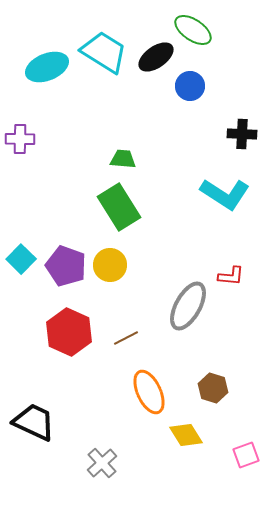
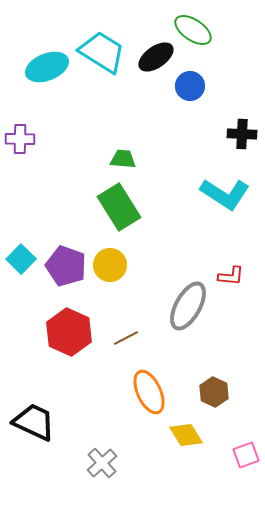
cyan trapezoid: moved 2 px left
brown hexagon: moved 1 px right, 4 px down; rotated 8 degrees clockwise
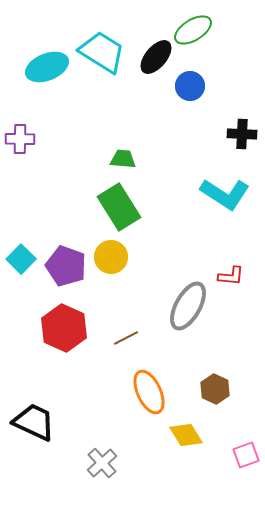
green ellipse: rotated 66 degrees counterclockwise
black ellipse: rotated 15 degrees counterclockwise
yellow circle: moved 1 px right, 8 px up
red hexagon: moved 5 px left, 4 px up
brown hexagon: moved 1 px right, 3 px up
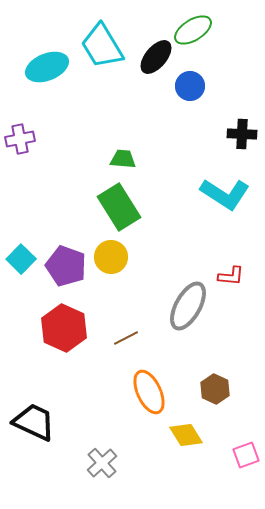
cyan trapezoid: moved 6 px up; rotated 153 degrees counterclockwise
purple cross: rotated 12 degrees counterclockwise
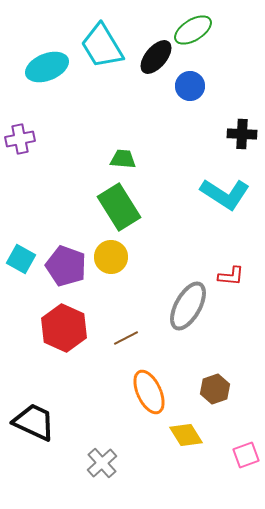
cyan square: rotated 16 degrees counterclockwise
brown hexagon: rotated 16 degrees clockwise
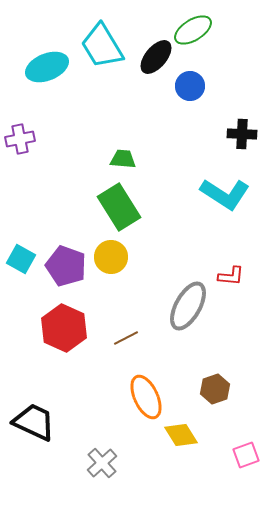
orange ellipse: moved 3 px left, 5 px down
yellow diamond: moved 5 px left
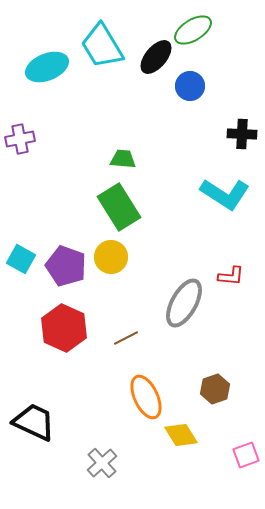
gray ellipse: moved 4 px left, 3 px up
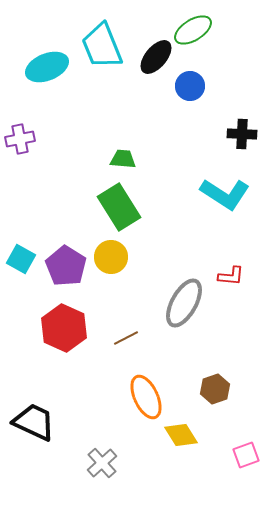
cyan trapezoid: rotated 9 degrees clockwise
purple pentagon: rotated 12 degrees clockwise
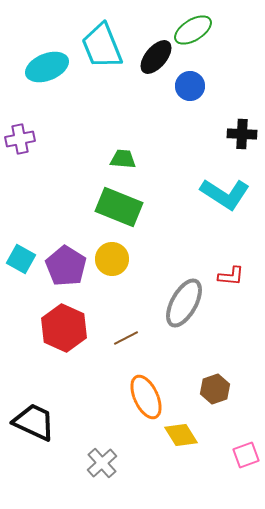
green rectangle: rotated 36 degrees counterclockwise
yellow circle: moved 1 px right, 2 px down
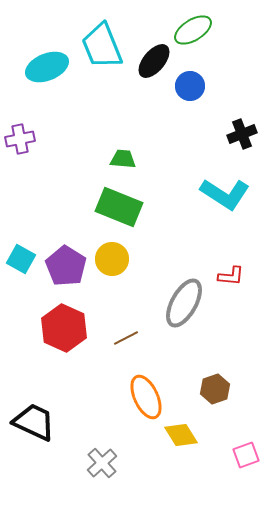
black ellipse: moved 2 px left, 4 px down
black cross: rotated 24 degrees counterclockwise
